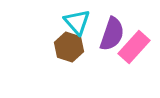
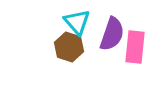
pink rectangle: moved 1 px right; rotated 36 degrees counterclockwise
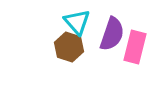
pink rectangle: rotated 8 degrees clockwise
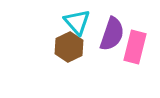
brown hexagon: rotated 16 degrees clockwise
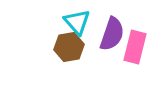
brown hexagon: rotated 16 degrees clockwise
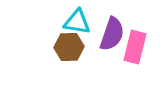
cyan triangle: rotated 40 degrees counterclockwise
brown hexagon: rotated 8 degrees clockwise
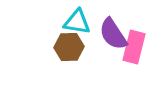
purple semicircle: moved 1 px right; rotated 128 degrees clockwise
pink rectangle: moved 1 px left
